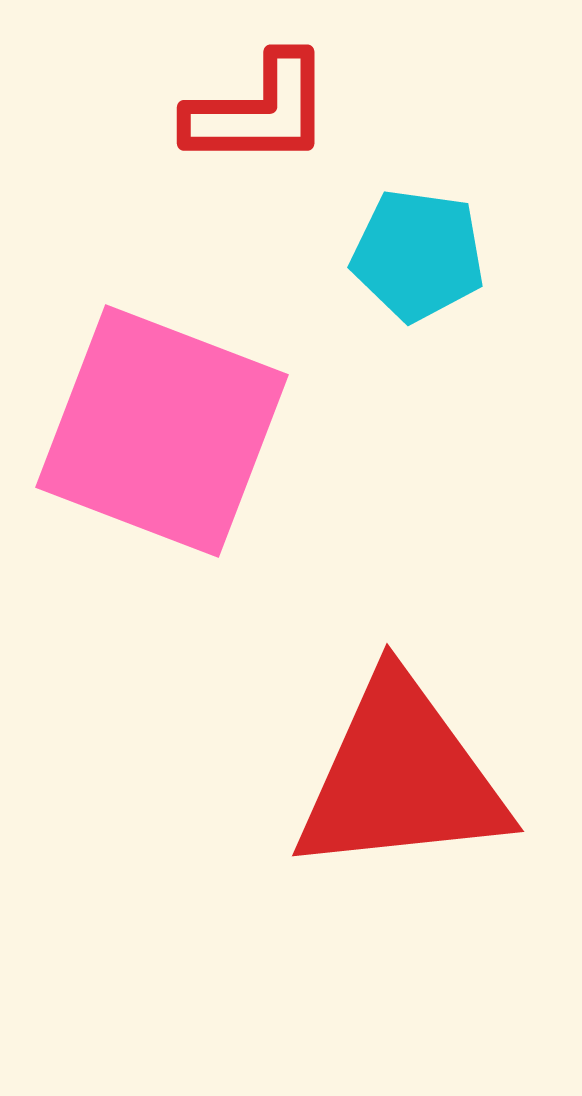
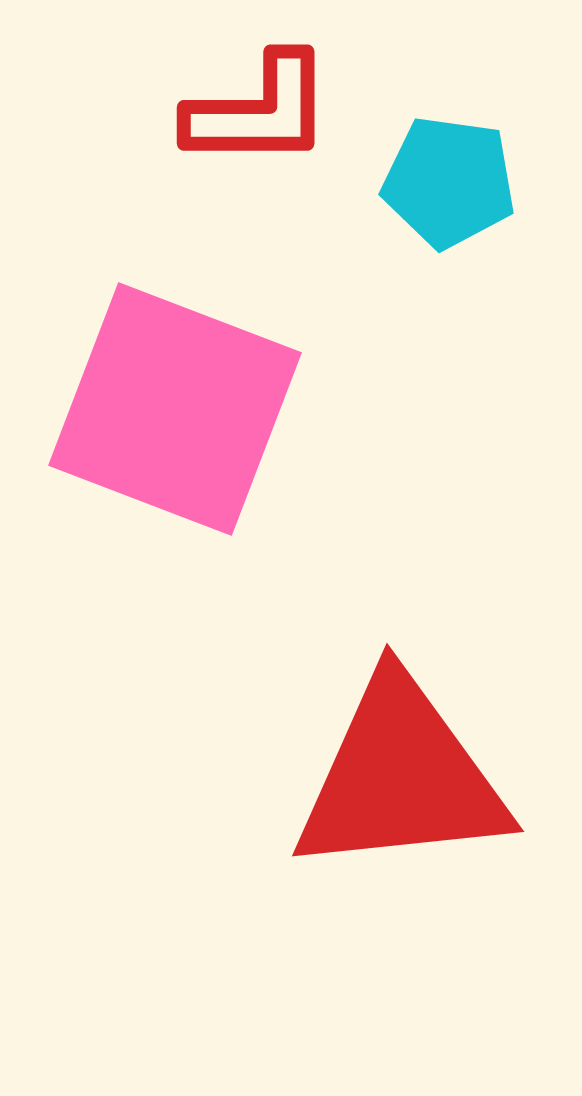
cyan pentagon: moved 31 px right, 73 px up
pink square: moved 13 px right, 22 px up
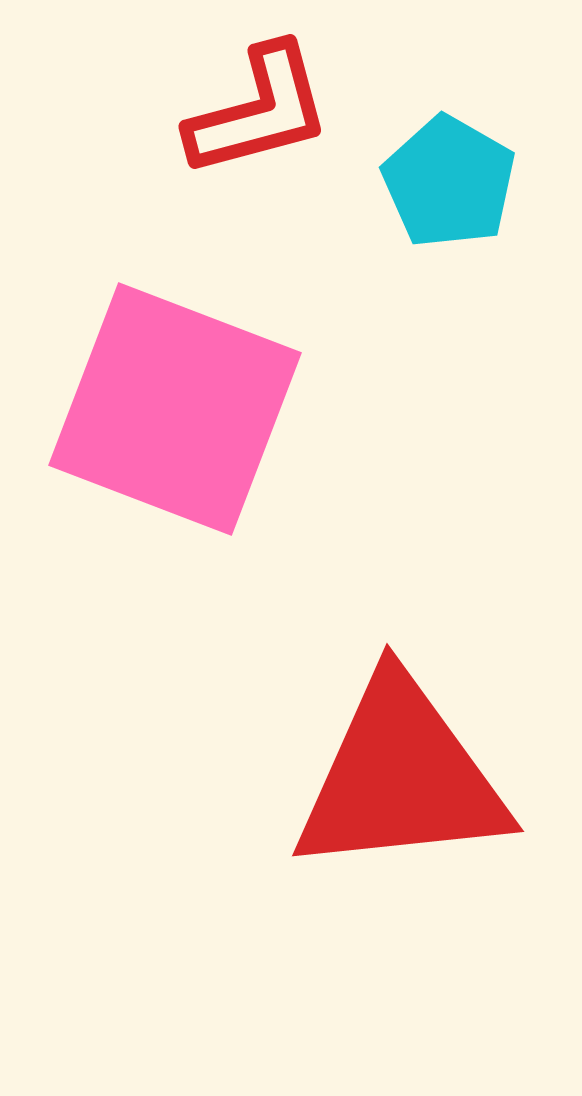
red L-shape: rotated 15 degrees counterclockwise
cyan pentagon: rotated 22 degrees clockwise
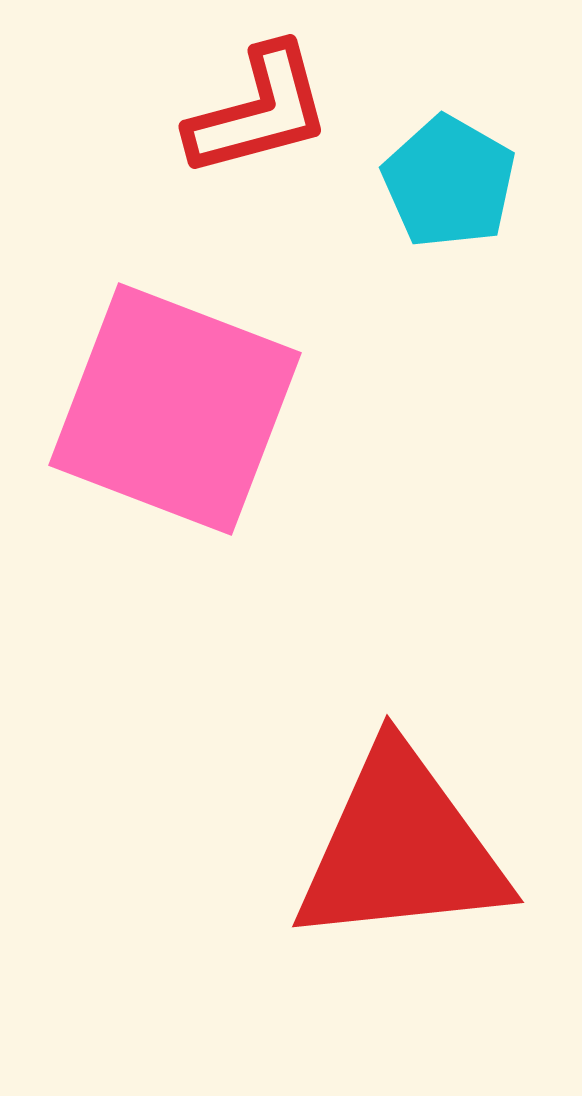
red triangle: moved 71 px down
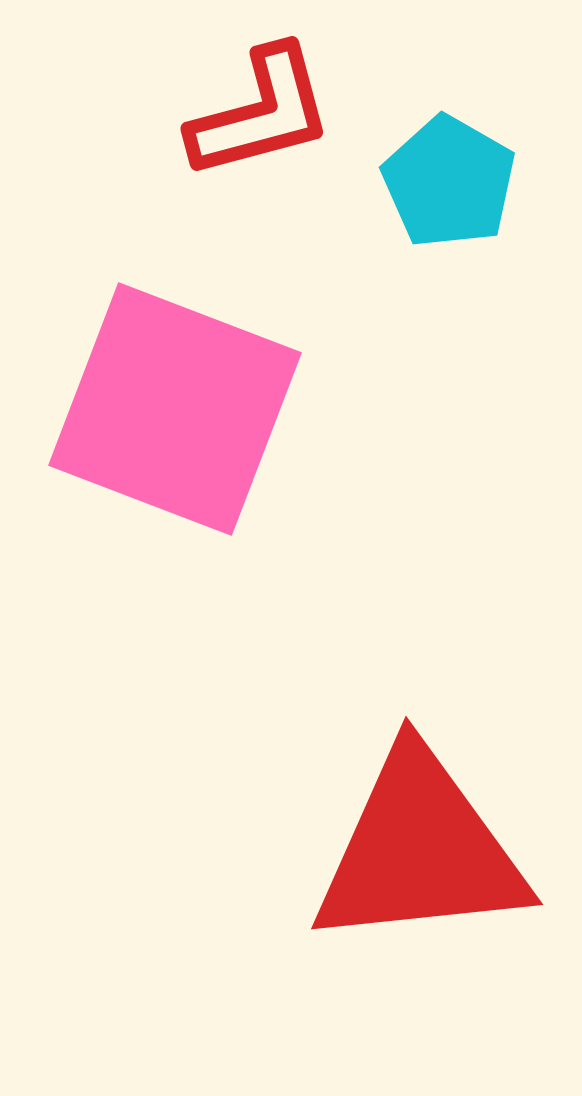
red L-shape: moved 2 px right, 2 px down
red triangle: moved 19 px right, 2 px down
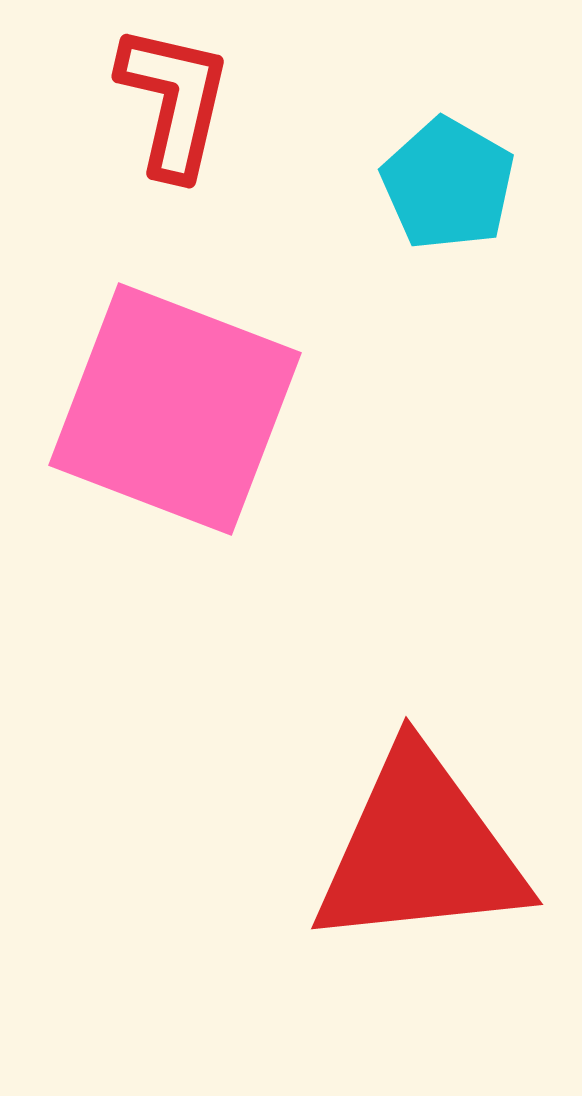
red L-shape: moved 87 px left, 12 px up; rotated 62 degrees counterclockwise
cyan pentagon: moved 1 px left, 2 px down
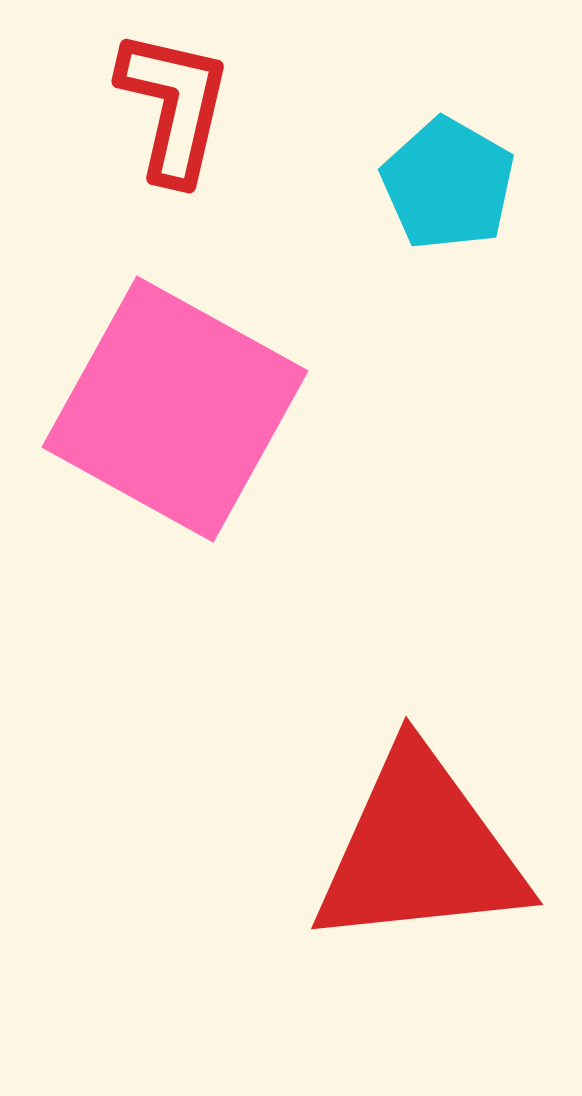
red L-shape: moved 5 px down
pink square: rotated 8 degrees clockwise
